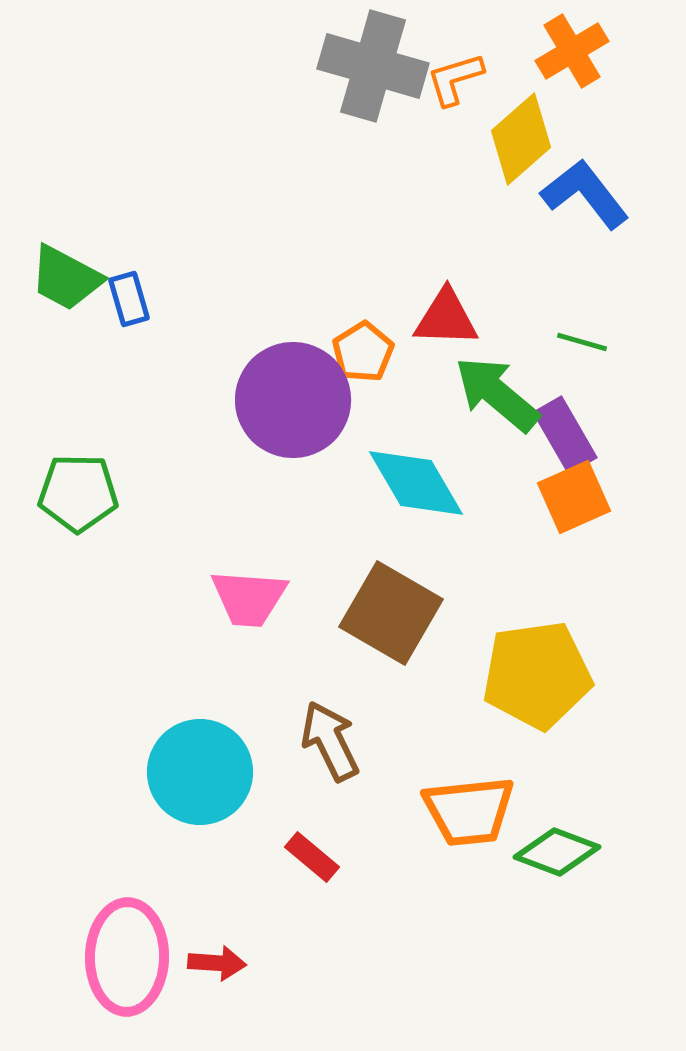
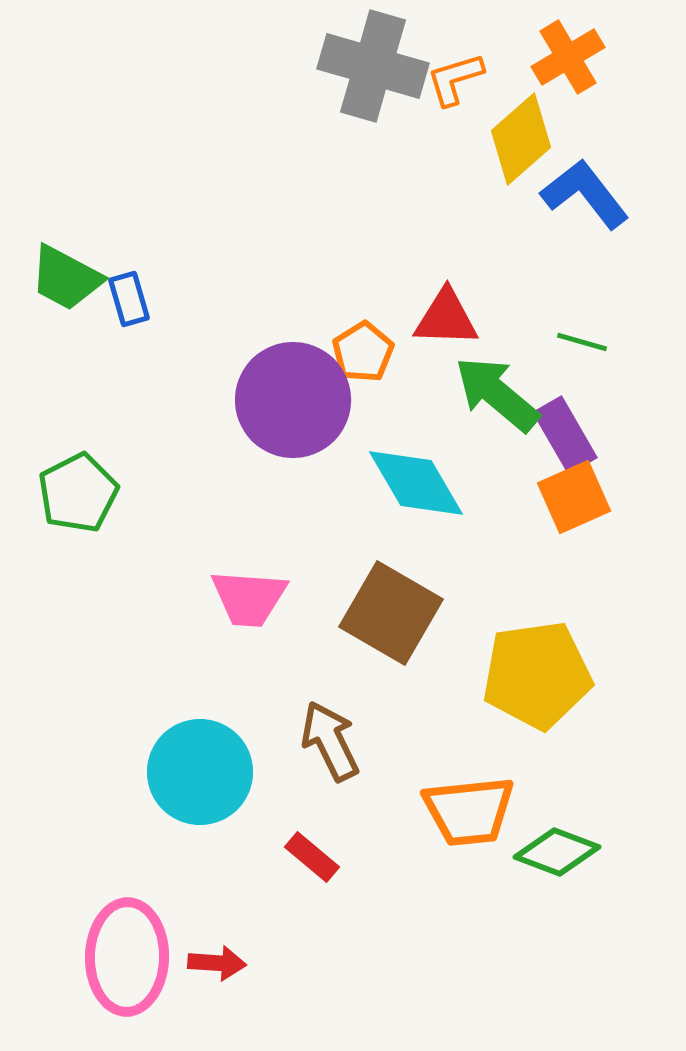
orange cross: moved 4 px left, 6 px down
green pentagon: rotated 28 degrees counterclockwise
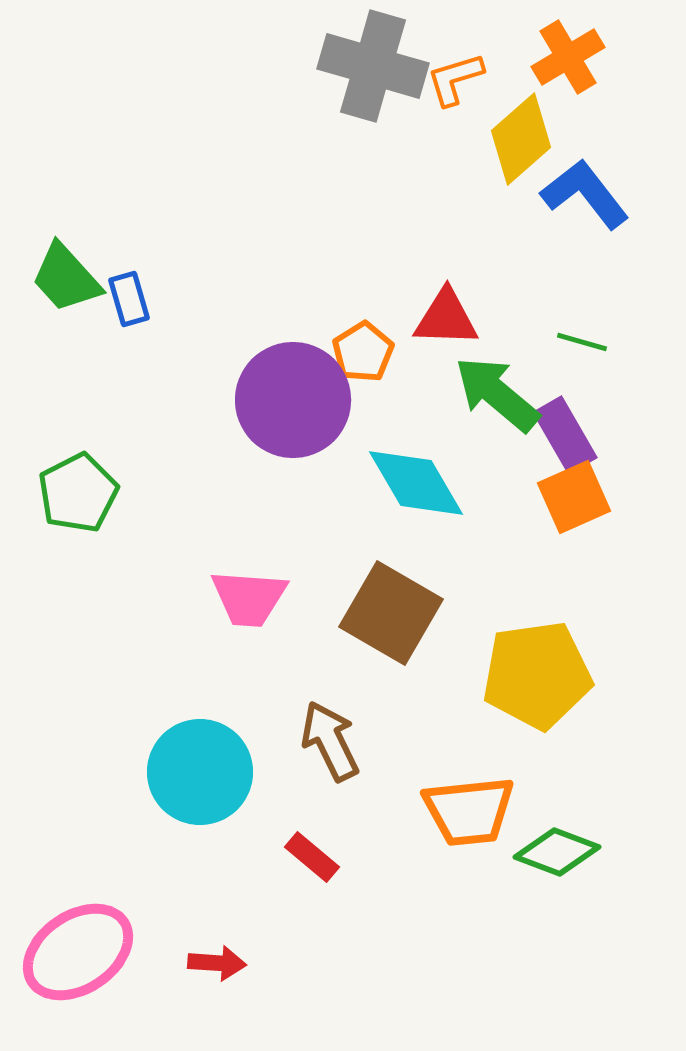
green trapezoid: rotated 20 degrees clockwise
pink ellipse: moved 49 px left, 5 px up; rotated 55 degrees clockwise
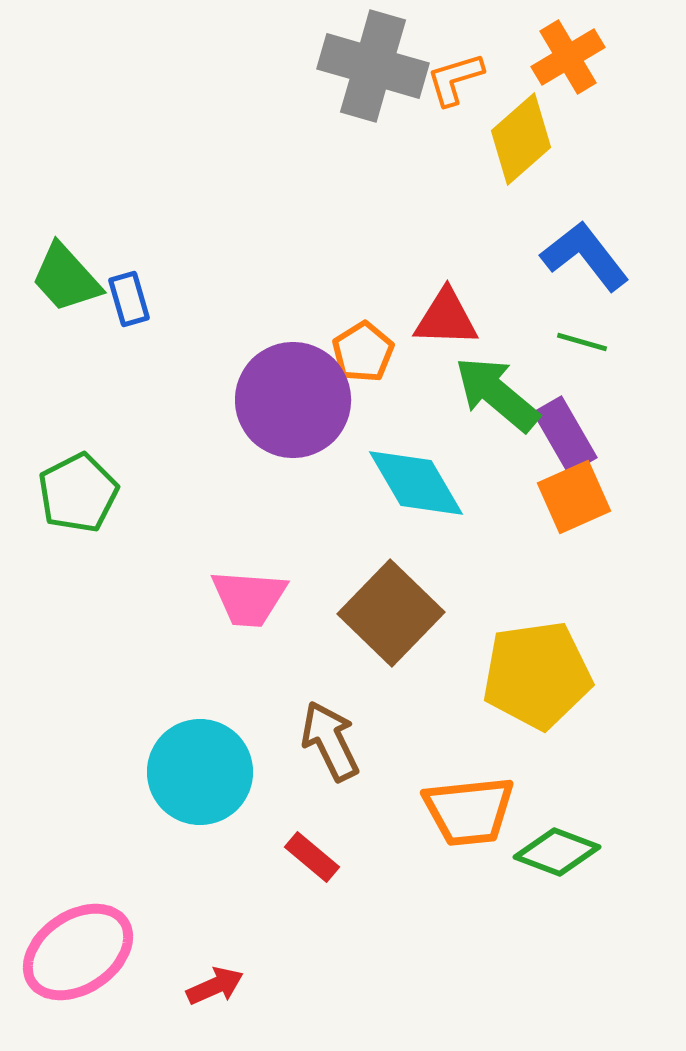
blue L-shape: moved 62 px down
brown square: rotated 14 degrees clockwise
red arrow: moved 2 px left, 23 px down; rotated 28 degrees counterclockwise
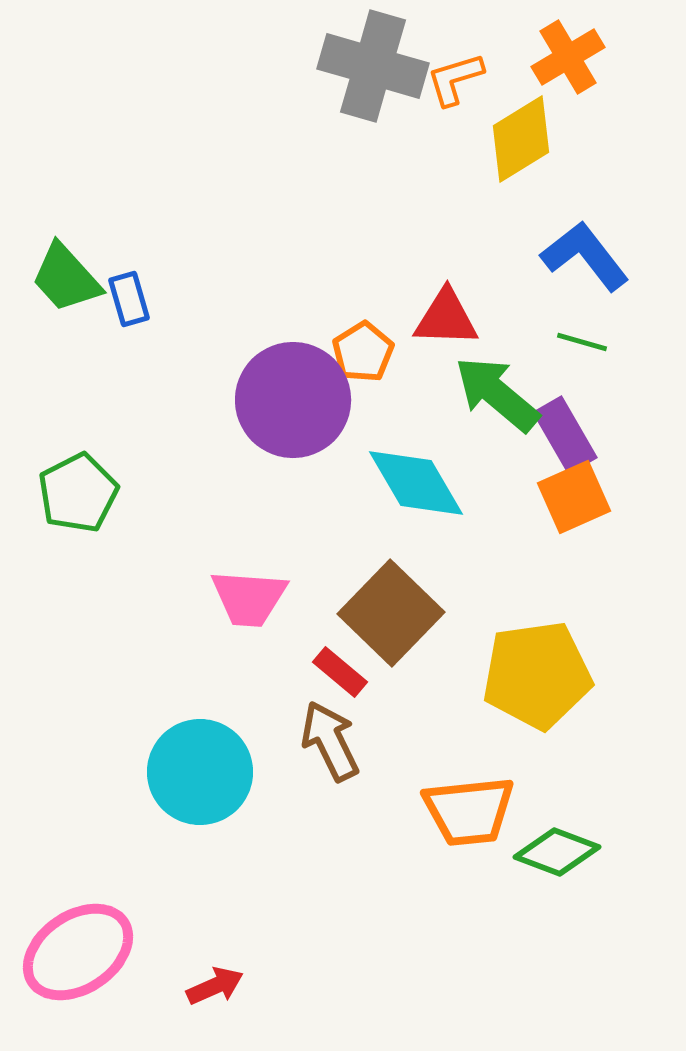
yellow diamond: rotated 10 degrees clockwise
red rectangle: moved 28 px right, 185 px up
